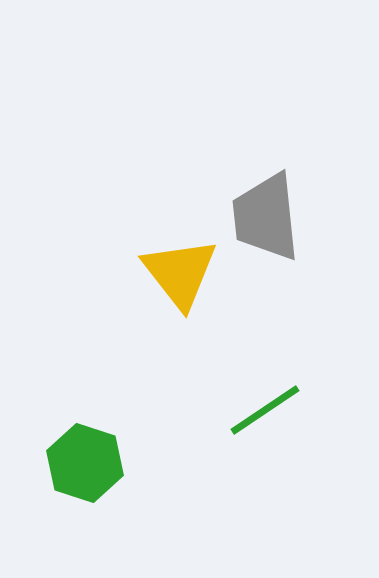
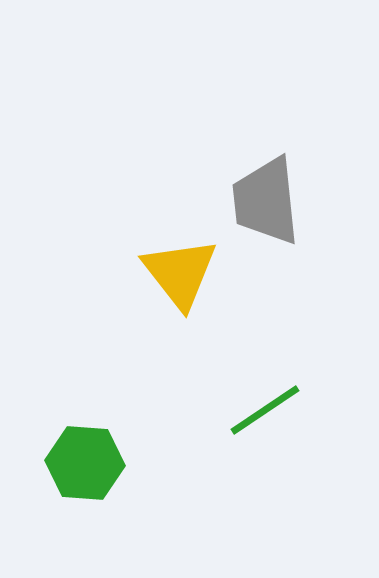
gray trapezoid: moved 16 px up
green hexagon: rotated 14 degrees counterclockwise
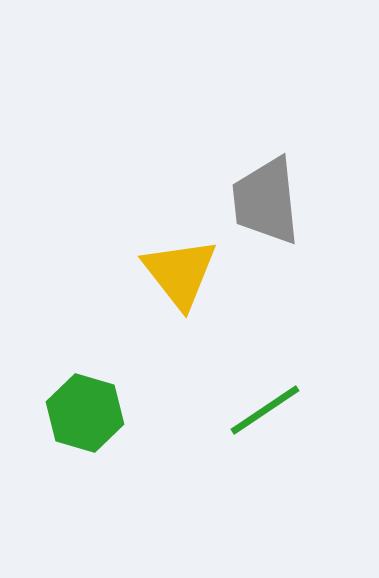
green hexagon: moved 50 px up; rotated 12 degrees clockwise
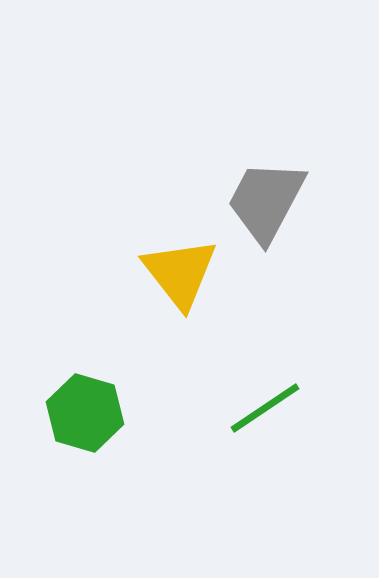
gray trapezoid: rotated 34 degrees clockwise
green line: moved 2 px up
